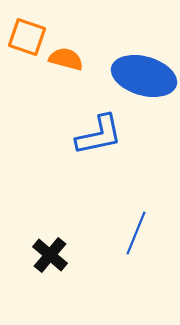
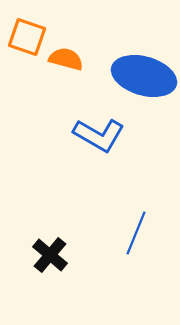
blue L-shape: rotated 42 degrees clockwise
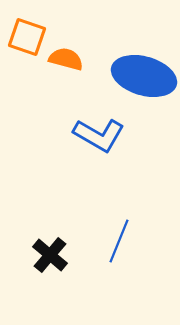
blue line: moved 17 px left, 8 px down
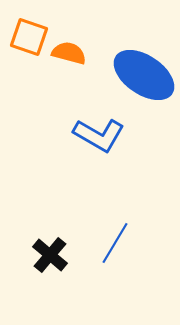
orange square: moved 2 px right
orange semicircle: moved 3 px right, 6 px up
blue ellipse: moved 1 px up; rotated 18 degrees clockwise
blue line: moved 4 px left, 2 px down; rotated 9 degrees clockwise
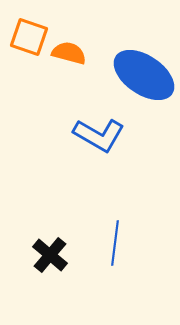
blue line: rotated 24 degrees counterclockwise
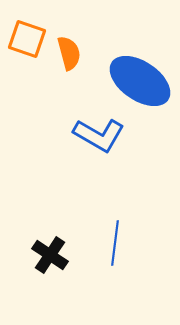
orange square: moved 2 px left, 2 px down
orange semicircle: rotated 60 degrees clockwise
blue ellipse: moved 4 px left, 6 px down
black cross: rotated 6 degrees counterclockwise
